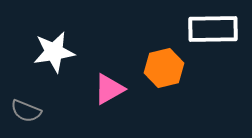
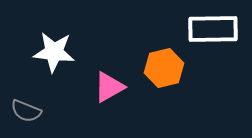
white star: rotated 15 degrees clockwise
pink triangle: moved 2 px up
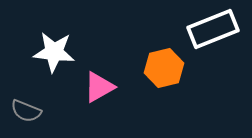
white rectangle: rotated 21 degrees counterclockwise
pink triangle: moved 10 px left
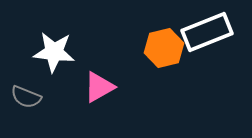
white rectangle: moved 6 px left, 3 px down
orange hexagon: moved 20 px up
gray semicircle: moved 14 px up
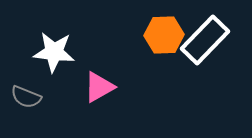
white rectangle: moved 2 px left, 8 px down; rotated 24 degrees counterclockwise
orange hexagon: moved 13 px up; rotated 12 degrees clockwise
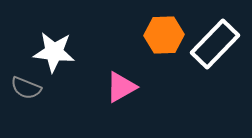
white rectangle: moved 10 px right, 4 px down
pink triangle: moved 22 px right
gray semicircle: moved 9 px up
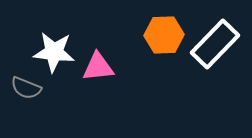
pink triangle: moved 23 px left, 20 px up; rotated 24 degrees clockwise
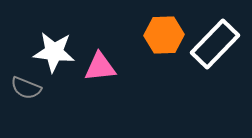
pink triangle: moved 2 px right
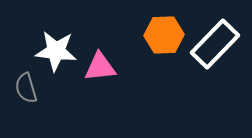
white star: moved 2 px right, 1 px up
gray semicircle: rotated 52 degrees clockwise
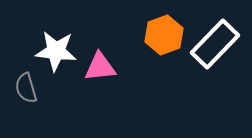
orange hexagon: rotated 18 degrees counterclockwise
